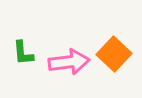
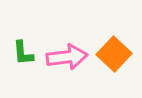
pink arrow: moved 2 px left, 5 px up
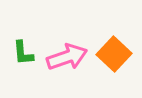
pink arrow: rotated 12 degrees counterclockwise
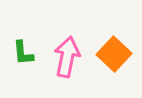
pink arrow: rotated 60 degrees counterclockwise
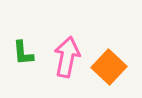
orange square: moved 5 px left, 13 px down
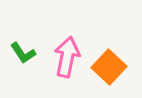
green L-shape: rotated 28 degrees counterclockwise
